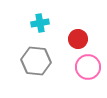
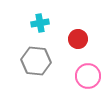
pink circle: moved 9 px down
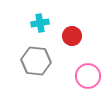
red circle: moved 6 px left, 3 px up
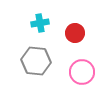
red circle: moved 3 px right, 3 px up
pink circle: moved 6 px left, 4 px up
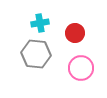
gray hexagon: moved 7 px up
pink circle: moved 1 px left, 4 px up
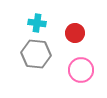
cyan cross: moved 3 px left; rotated 18 degrees clockwise
pink circle: moved 2 px down
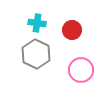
red circle: moved 3 px left, 3 px up
gray hexagon: rotated 20 degrees clockwise
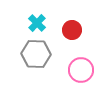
cyan cross: rotated 36 degrees clockwise
gray hexagon: rotated 24 degrees counterclockwise
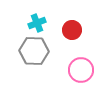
cyan cross: rotated 24 degrees clockwise
gray hexagon: moved 2 px left, 3 px up
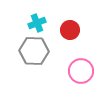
red circle: moved 2 px left
pink circle: moved 1 px down
